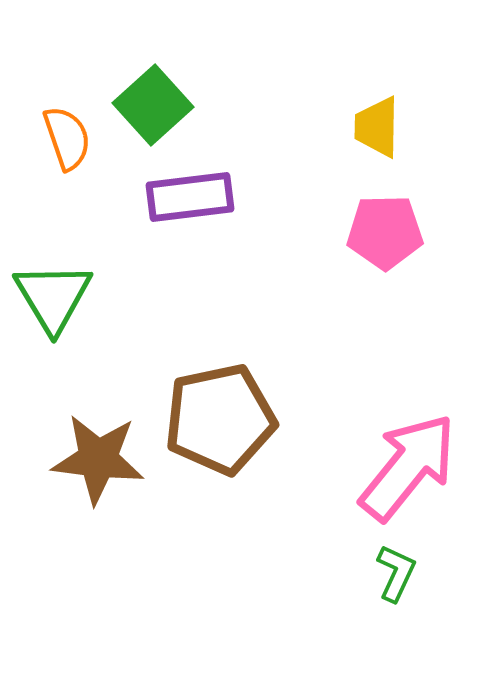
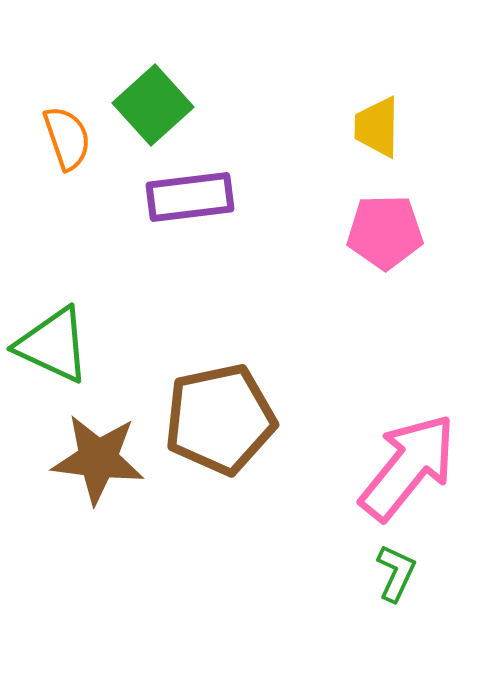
green triangle: moved 48 px down; rotated 34 degrees counterclockwise
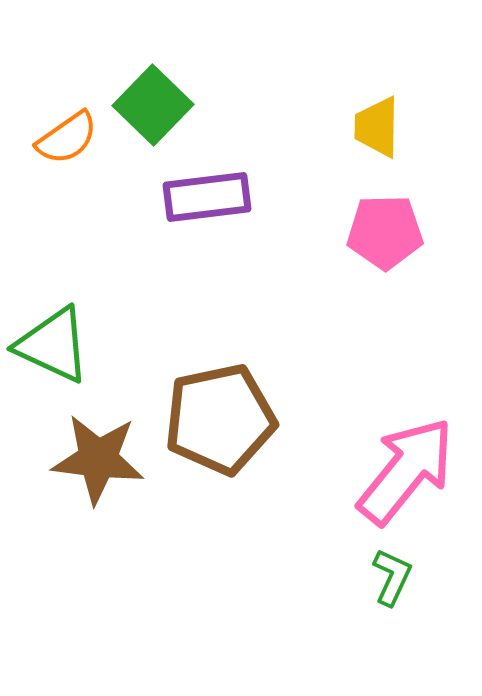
green square: rotated 4 degrees counterclockwise
orange semicircle: rotated 74 degrees clockwise
purple rectangle: moved 17 px right
pink arrow: moved 2 px left, 4 px down
green L-shape: moved 4 px left, 4 px down
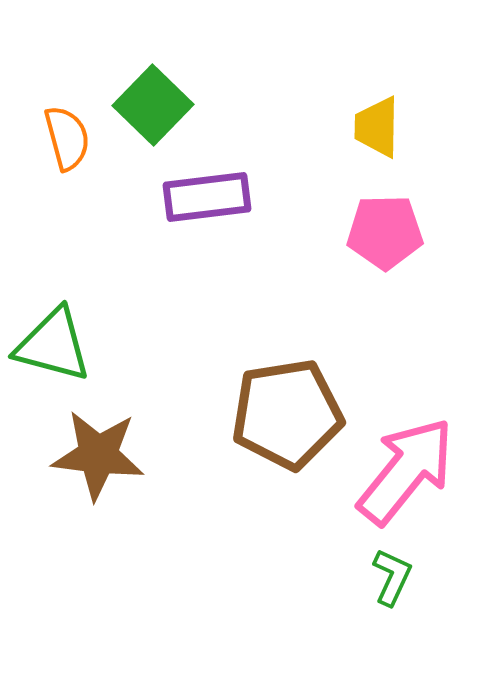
orange semicircle: rotated 70 degrees counterclockwise
green triangle: rotated 10 degrees counterclockwise
brown pentagon: moved 67 px right, 5 px up; rotated 3 degrees clockwise
brown star: moved 4 px up
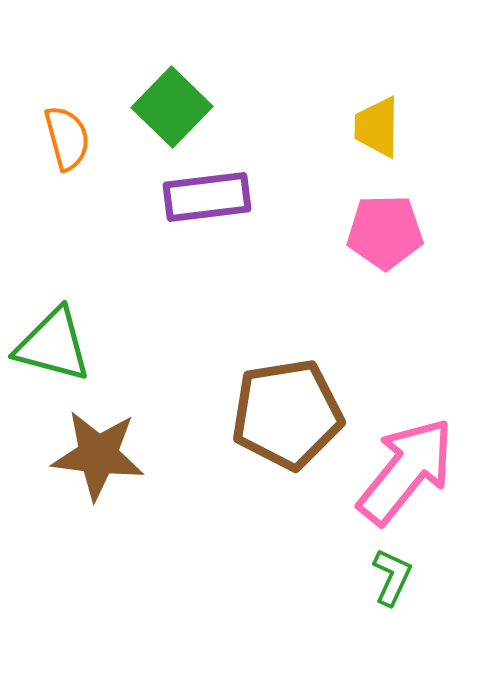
green square: moved 19 px right, 2 px down
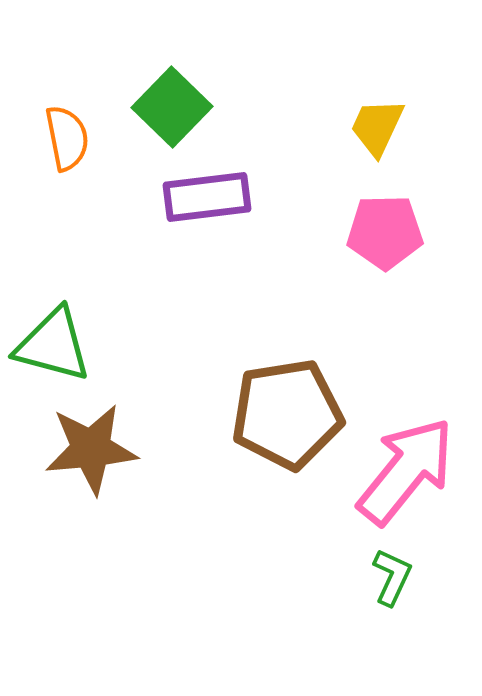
yellow trapezoid: rotated 24 degrees clockwise
orange semicircle: rotated 4 degrees clockwise
brown star: moved 7 px left, 6 px up; rotated 12 degrees counterclockwise
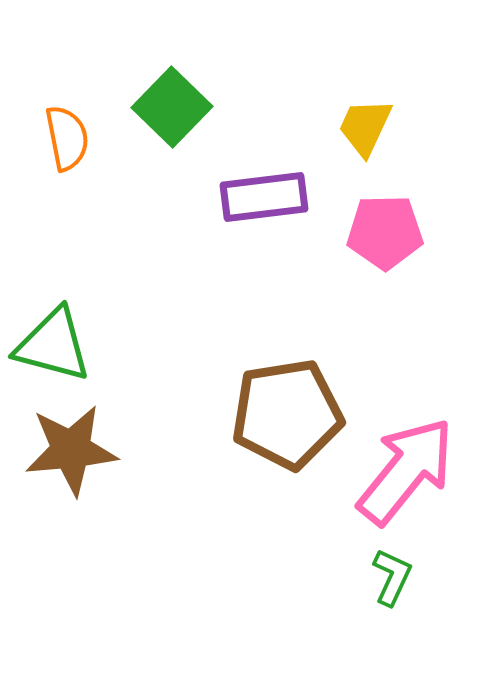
yellow trapezoid: moved 12 px left
purple rectangle: moved 57 px right
brown star: moved 20 px left, 1 px down
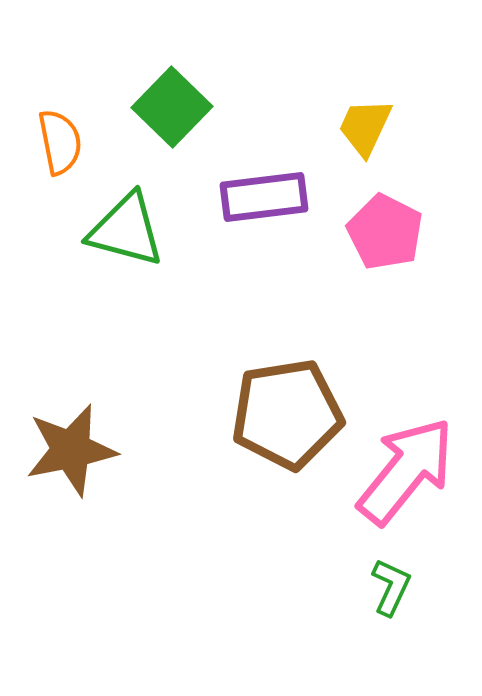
orange semicircle: moved 7 px left, 4 px down
pink pentagon: rotated 28 degrees clockwise
green triangle: moved 73 px right, 115 px up
brown star: rotated 6 degrees counterclockwise
green L-shape: moved 1 px left, 10 px down
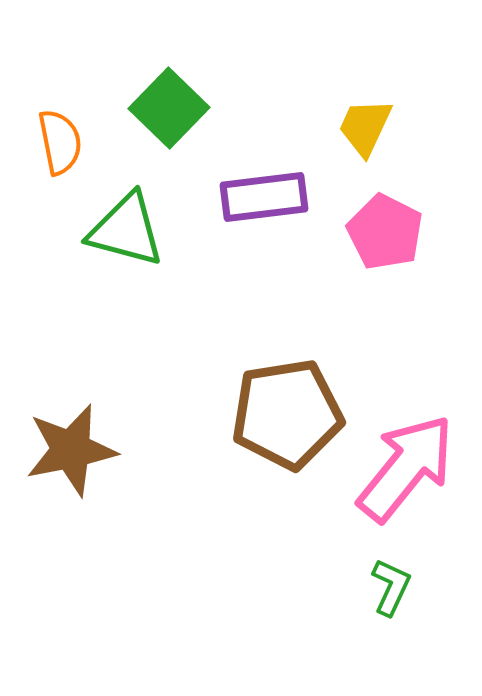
green square: moved 3 px left, 1 px down
pink arrow: moved 3 px up
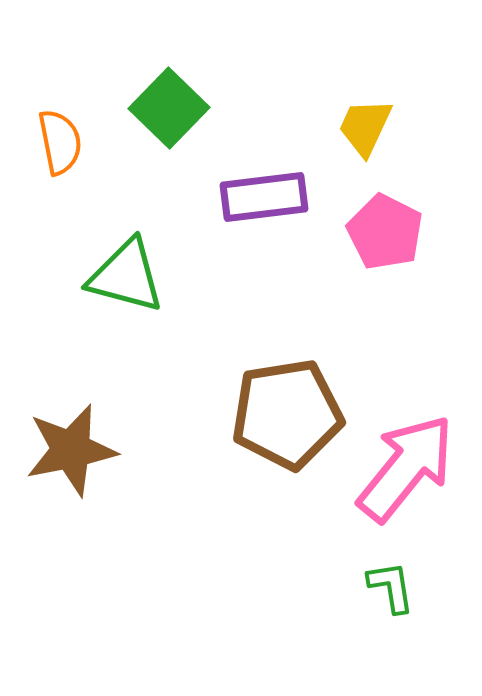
green triangle: moved 46 px down
green L-shape: rotated 34 degrees counterclockwise
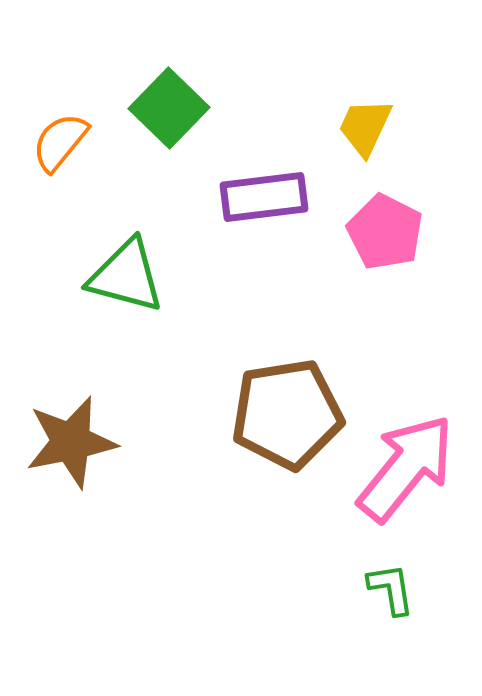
orange semicircle: rotated 130 degrees counterclockwise
brown star: moved 8 px up
green L-shape: moved 2 px down
